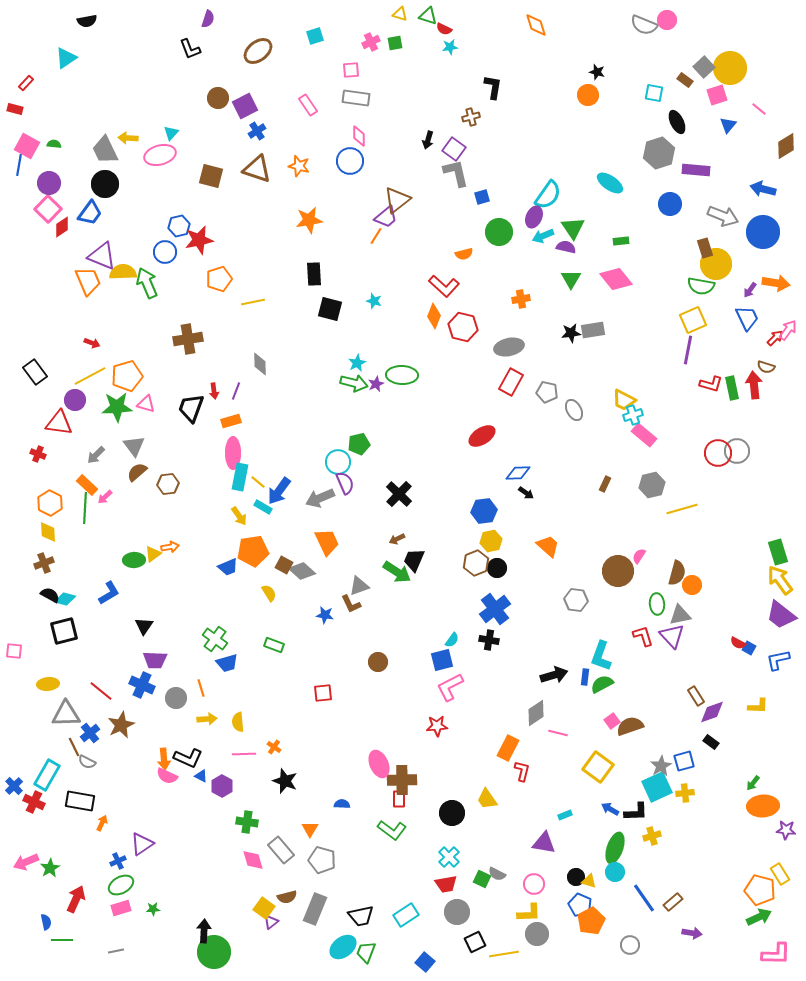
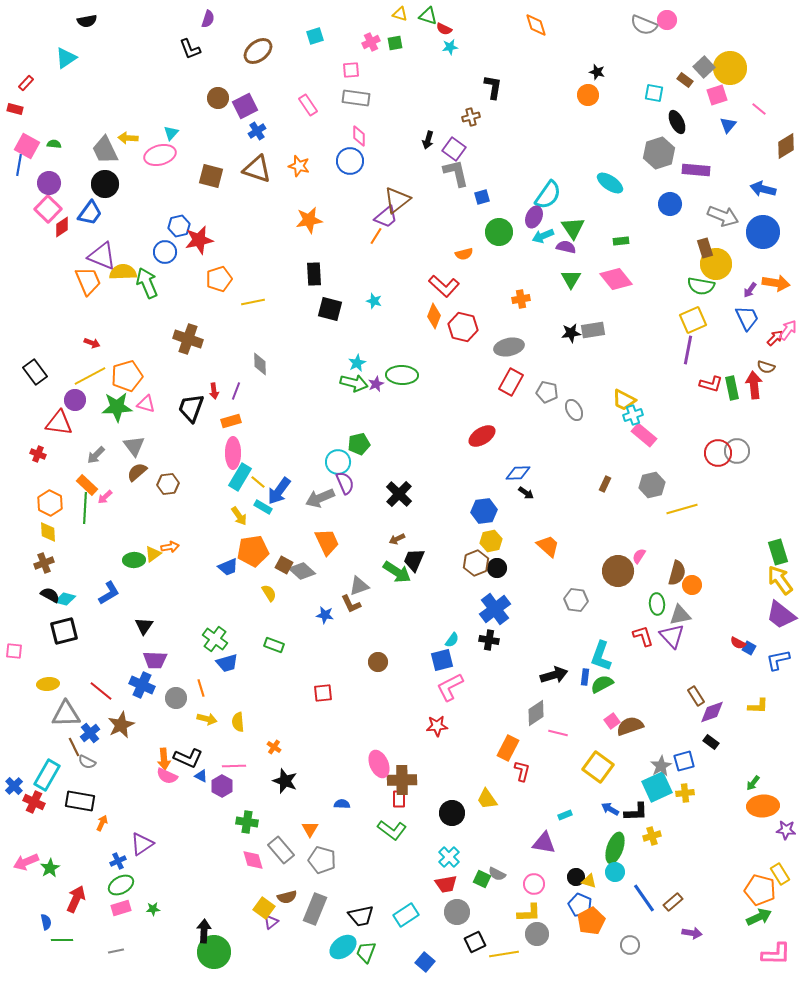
brown cross at (188, 339): rotated 28 degrees clockwise
cyan rectangle at (240, 477): rotated 20 degrees clockwise
yellow arrow at (207, 719): rotated 18 degrees clockwise
pink line at (244, 754): moved 10 px left, 12 px down
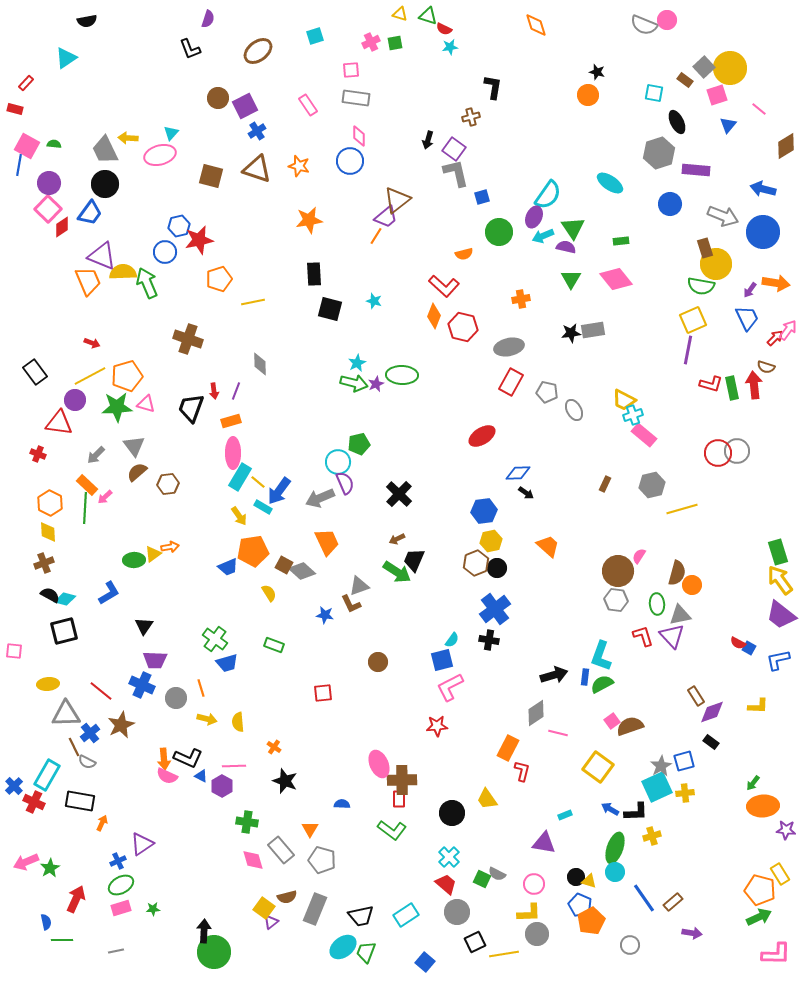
gray hexagon at (576, 600): moved 40 px right
red trapezoid at (446, 884): rotated 130 degrees counterclockwise
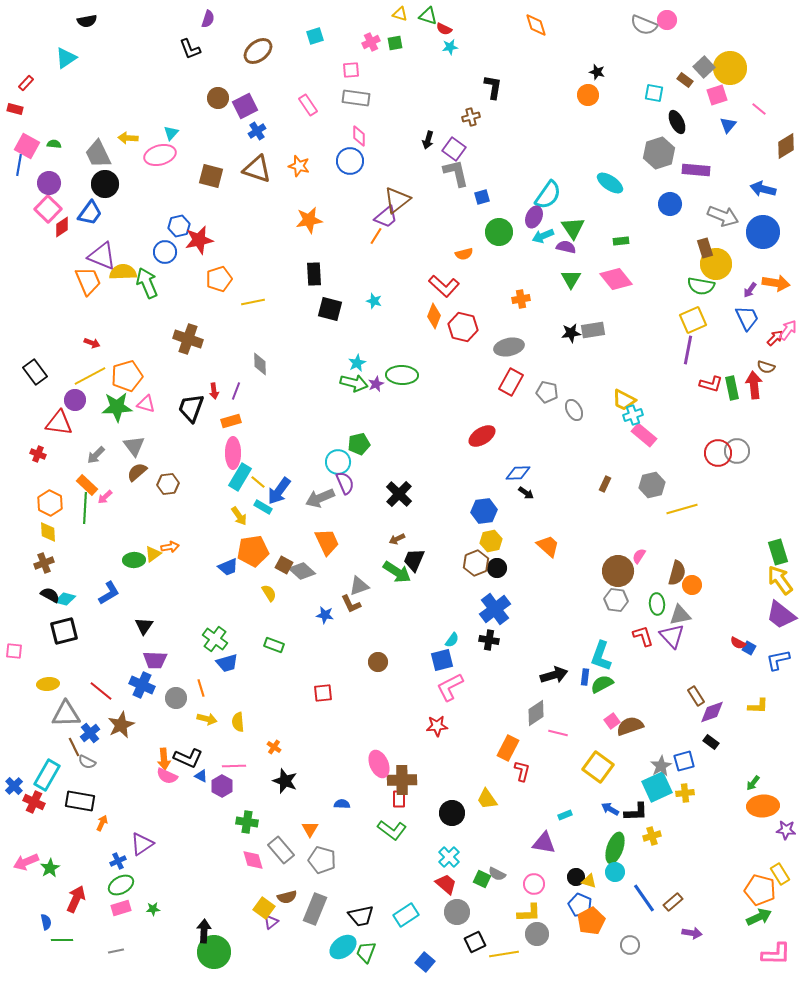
gray trapezoid at (105, 150): moved 7 px left, 4 px down
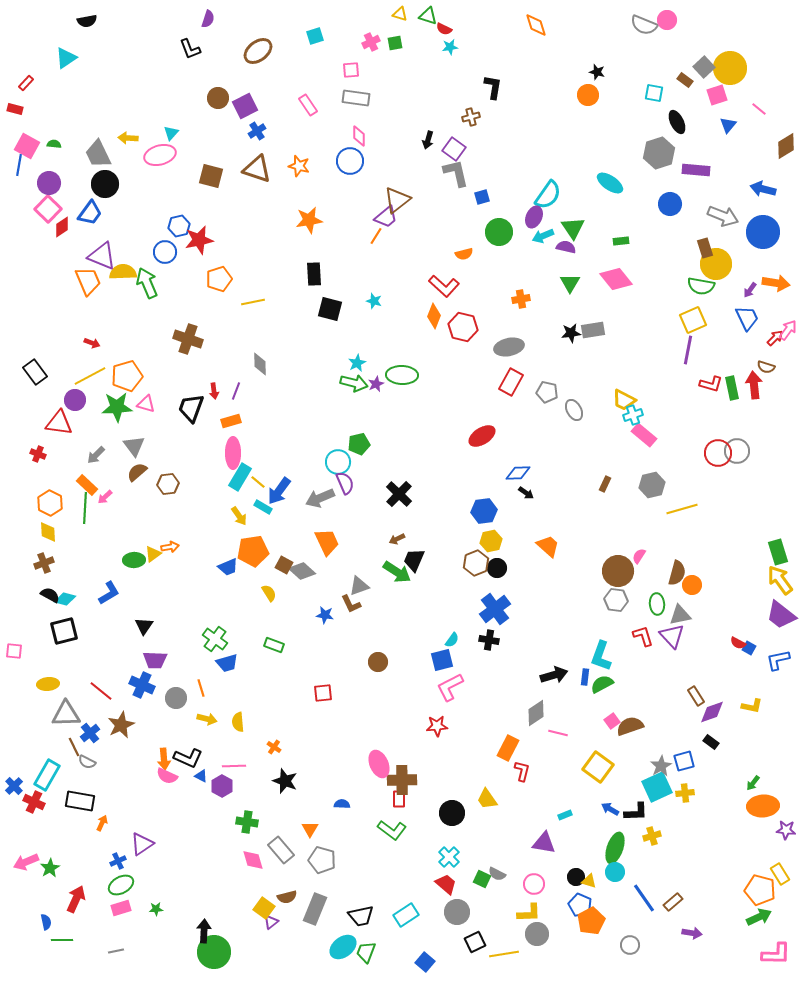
green triangle at (571, 279): moved 1 px left, 4 px down
yellow L-shape at (758, 706): moved 6 px left; rotated 10 degrees clockwise
green star at (153, 909): moved 3 px right
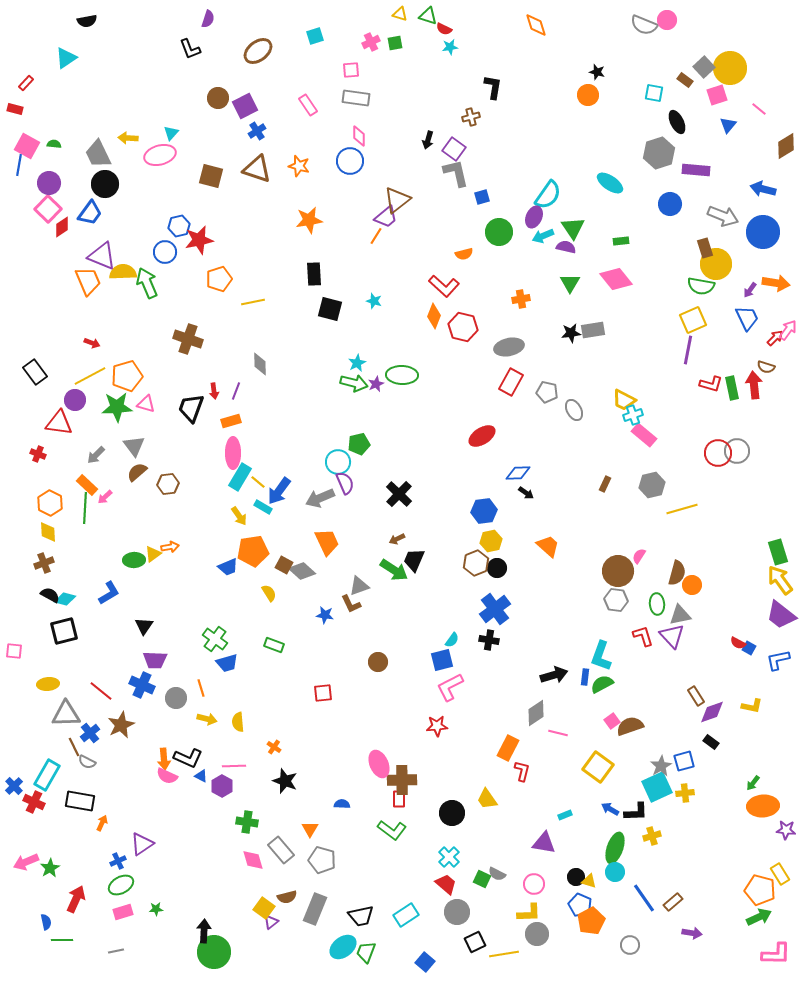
green arrow at (397, 572): moved 3 px left, 2 px up
pink rectangle at (121, 908): moved 2 px right, 4 px down
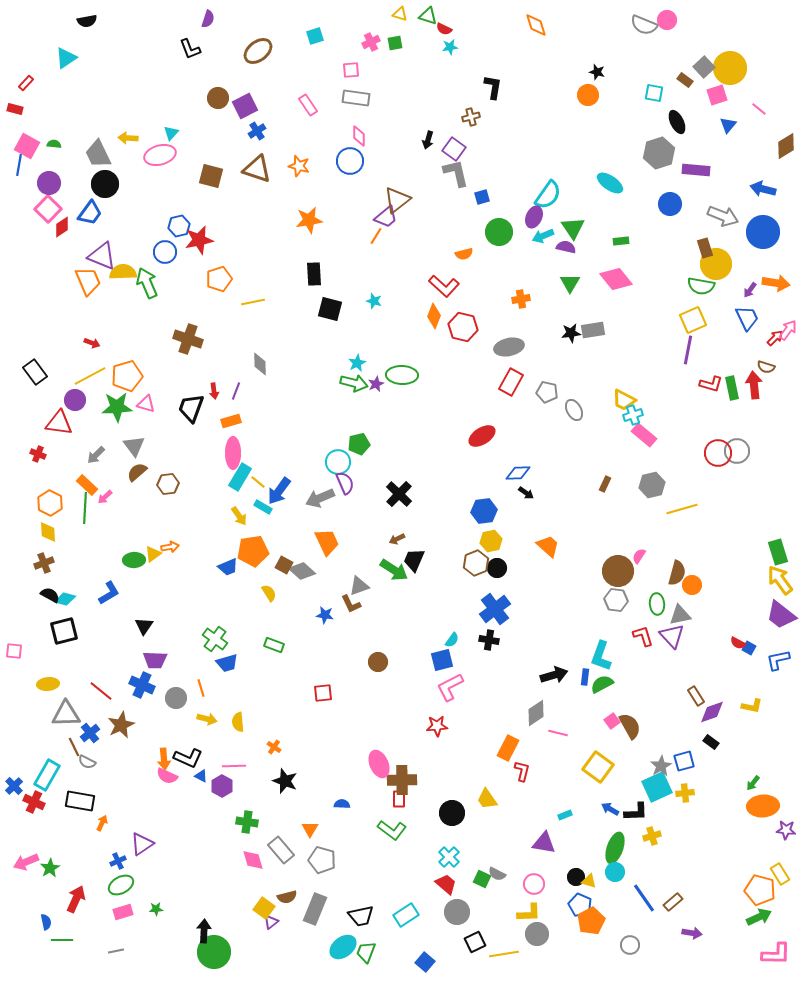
brown semicircle at (630, 726): rotated 80 degrees clockwise
